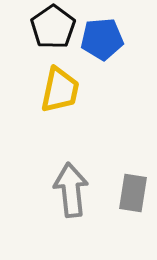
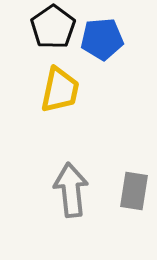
gray rectangle: moved 1 px right, 2 px up
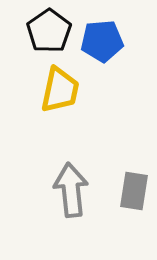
black pentagon: moved 4 px left, 4 px down
blue pentagon: moved 2 px down
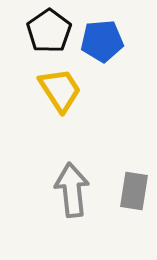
yellow trapezoid: rotated 45 degrees counterclockwise
gray arrow: moved 1 px right
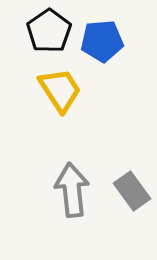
gray rectangle: moved 2 px left; rotated 45 degrees counterclockwise
